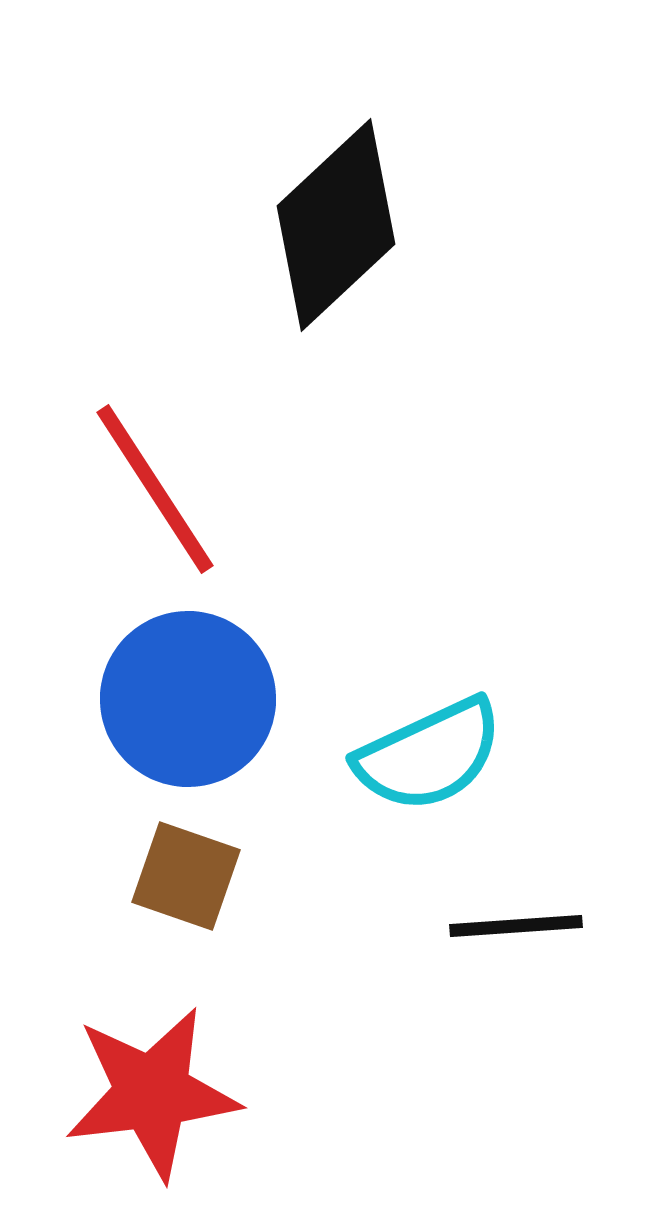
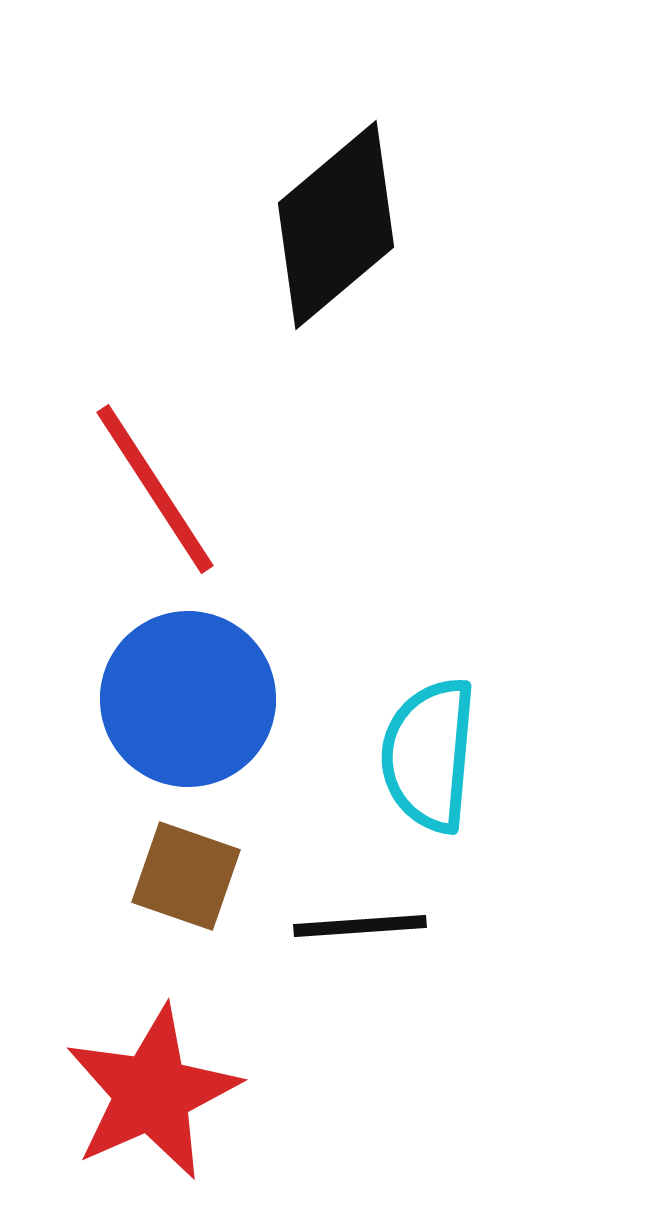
black diamond: rotated 3 degrees clockwise
cyan semicircle: rotated 120 degrees clockwise
black line: moved 156 px left
red star: rotated 17 degrees counterclockwise
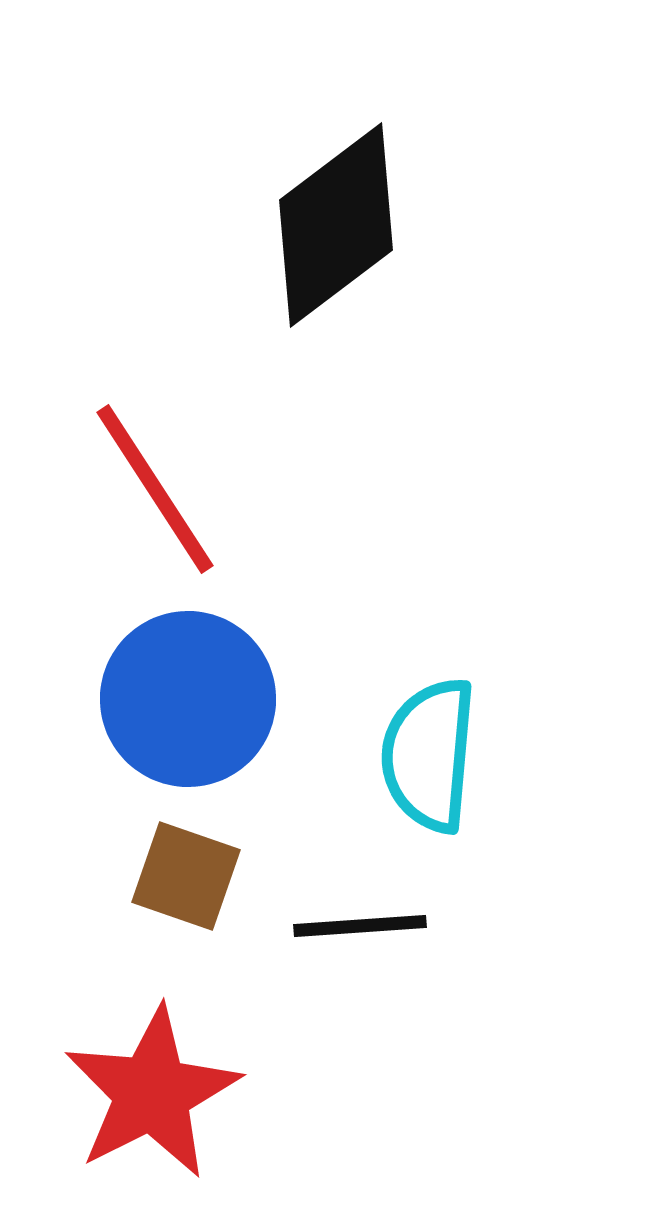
black diamond: rotated 3 degrees clockwise
red star: rotated 3 degrees counterclockwise
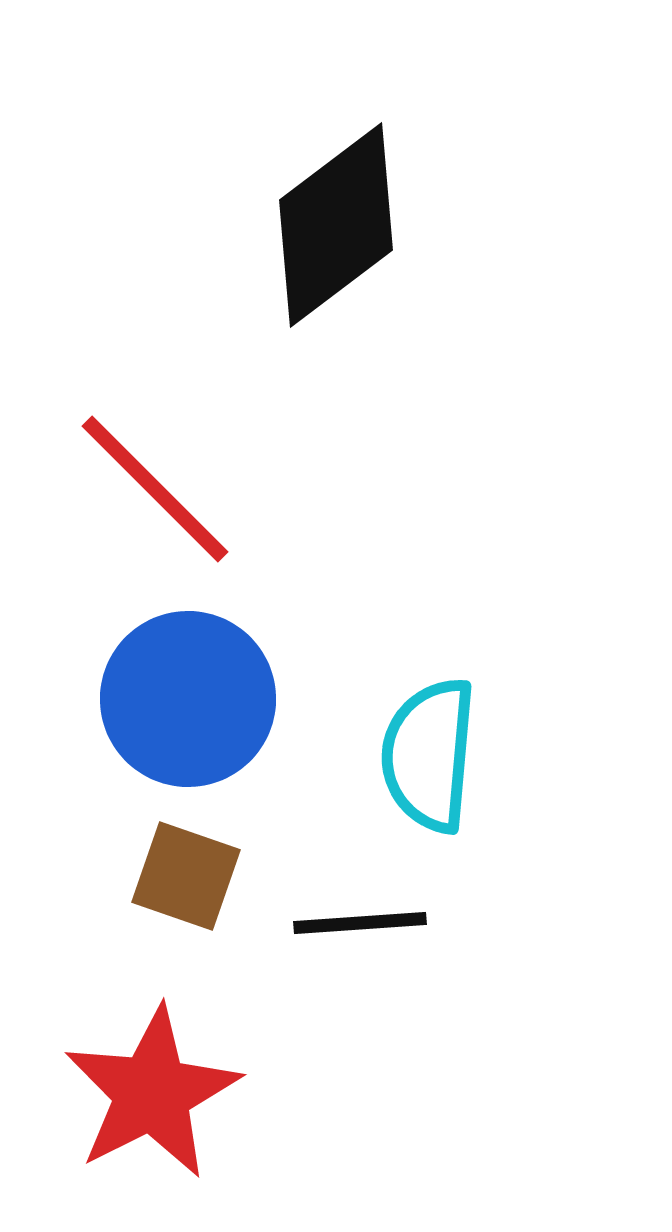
red line: rotated 12 degrees counterclockwise
black line: moved 3 px up
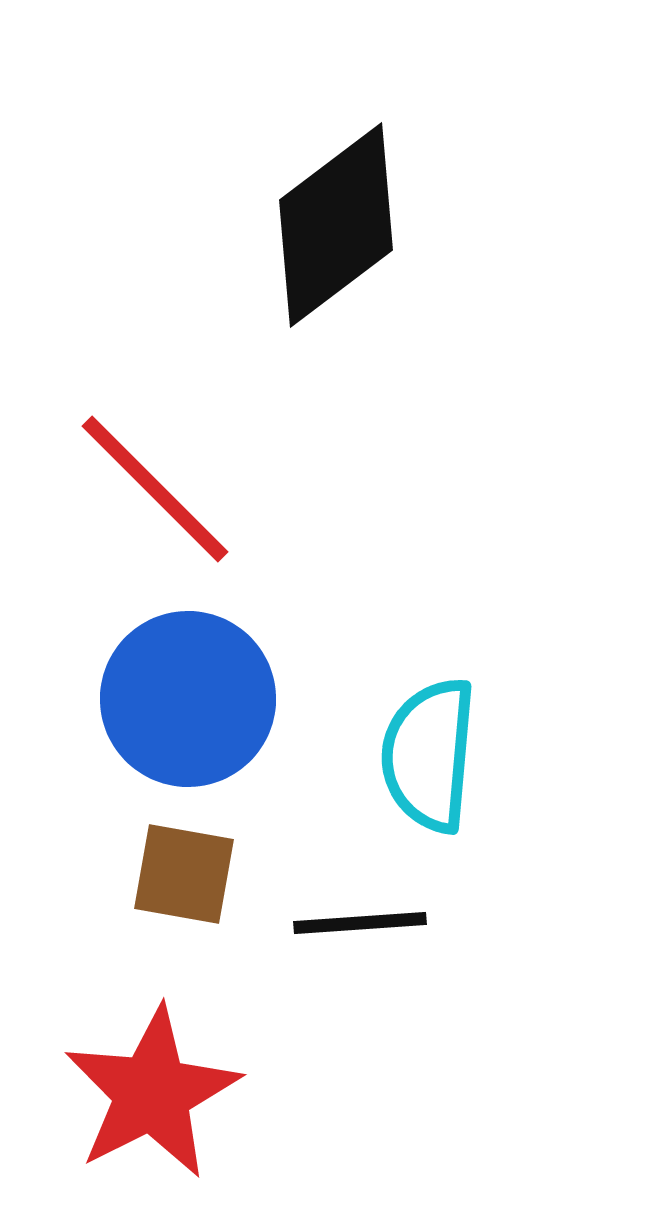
brown square: moved 2 px left, 2 px up; rotated 9 degrees counterclockwise
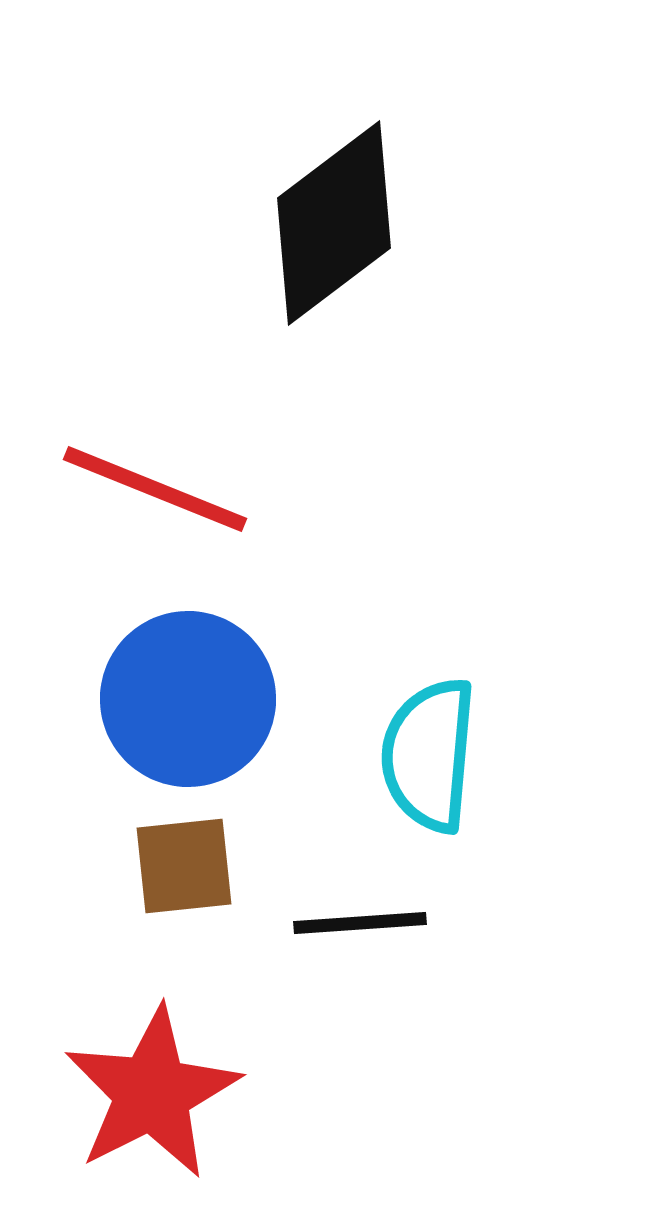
black diamond: moved 2 px left, 2 px up
red line: rotated 23 degrees counterclockwise
brown square: moved 8 px up; rotated 16 degrees counterclockwise
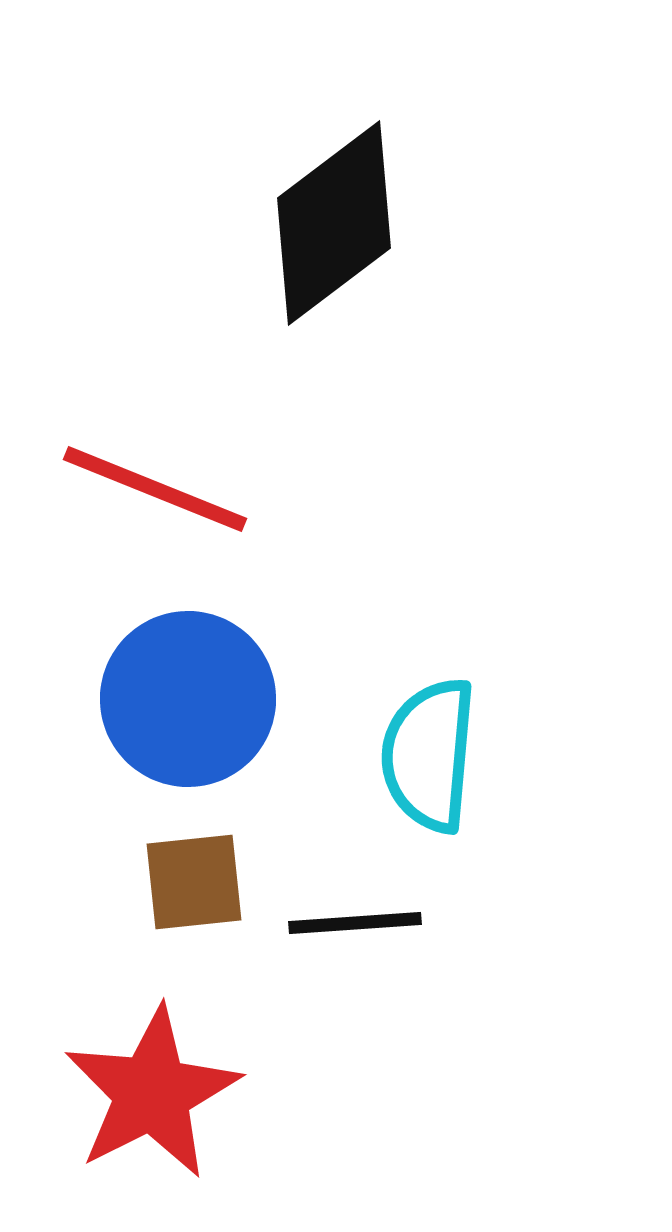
brown square: moved 10 px right, 16 px down
black line: moved 5 px left
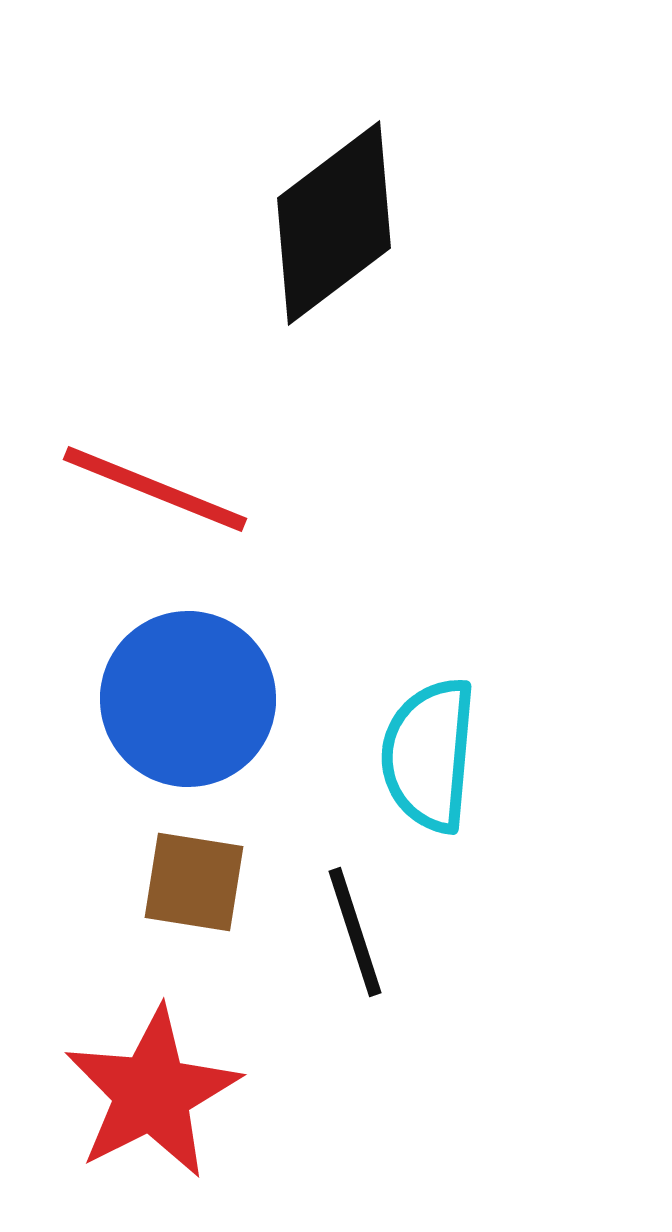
brown square: rotated 15 degrees clockwise
black line: moved 9 px down; rotated 76 degrees clockwise
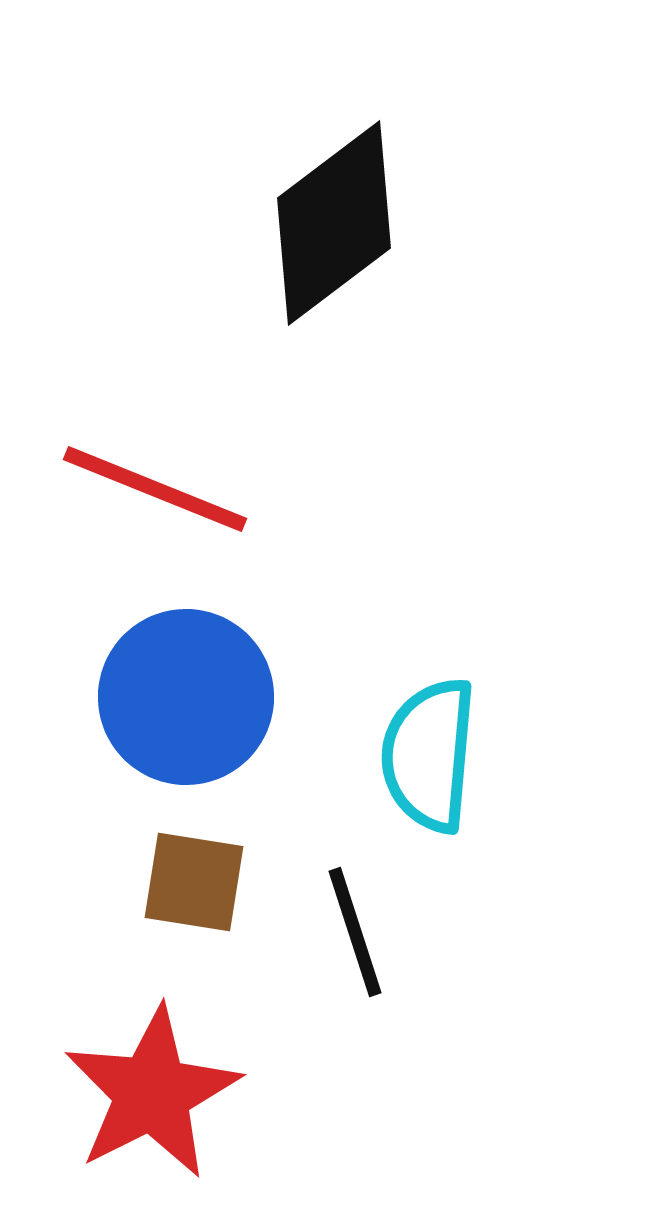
blue circle: moved 2 px left, 2 px up
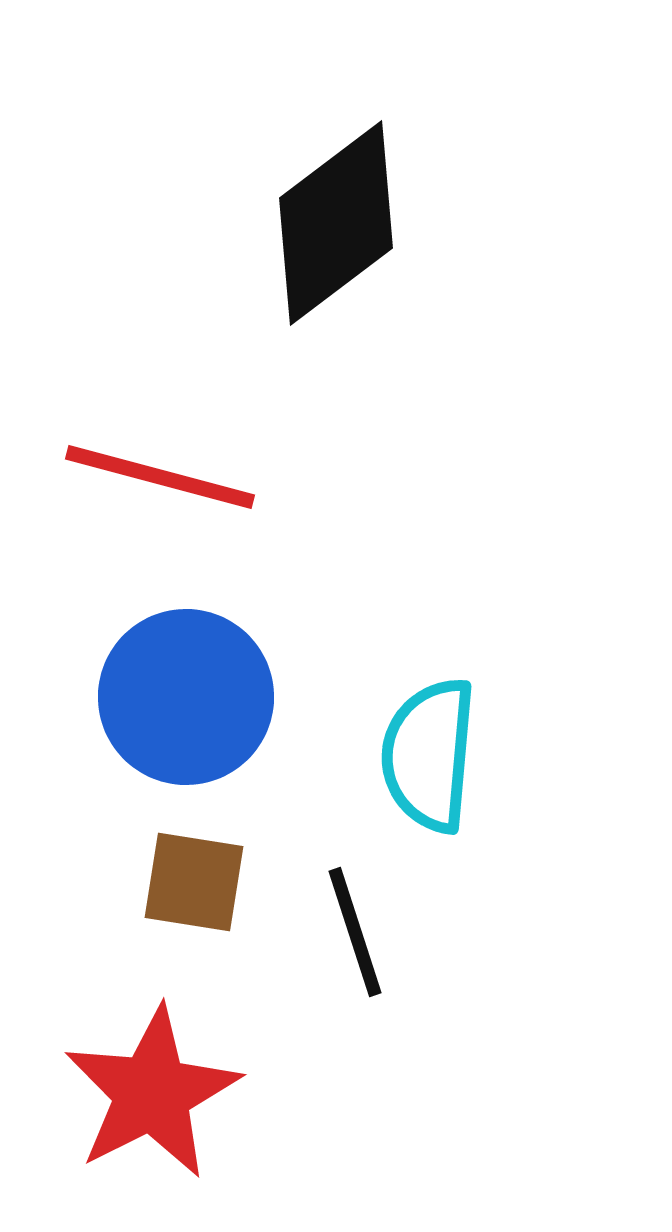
black diamond: moved 2 px right
red line: moved 5 px right, 12 px up; rotated 7 degrees counterclockwise
